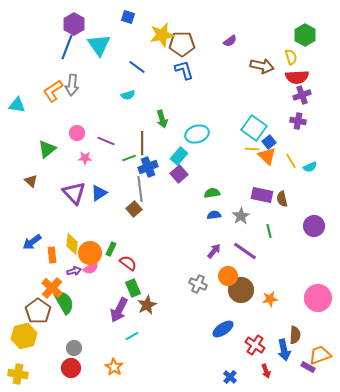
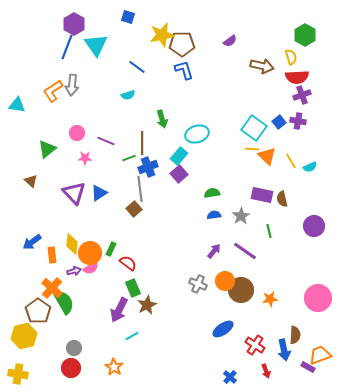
cyan triangle at (99, 45): moved 3 px left
blue square at (269, 142): moved 10 px right, 20 px up
orange circle at (228, 276): moved 3 px left, 5 px down
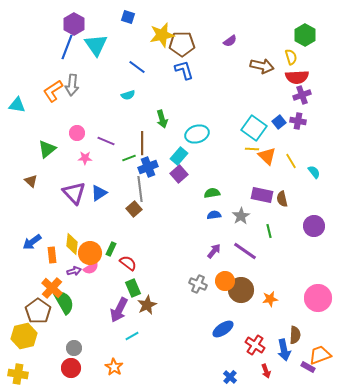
cyan semicircle at (310, 167): moved 4 px right, 5 px down; rotated 104 degrees counterclockwise
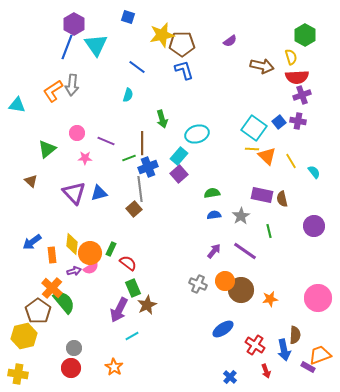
cyan semicircle at (128, 95): rotated 56 degrees counterclockwise
blue triangle at (99, 193): rotated 18 degrees clockwise
green semicircle at (64, 302): rotated 10 degrees counterclockwise
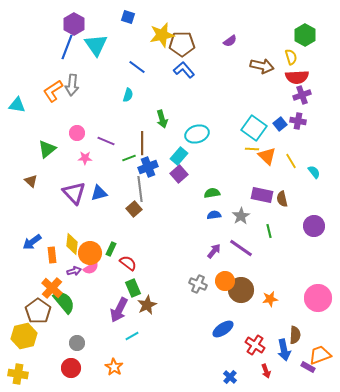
blue L-shape at (184, 70): rotated 25 degrees counterclockwise
blue square at (279, 122): moved 1 px right, 2 px down
purple line at (245, 251): moved 4 px left, 3 px up
gray circle at (74, 348): moved 3 px right, 5 px up
